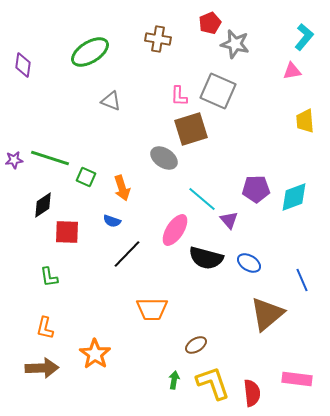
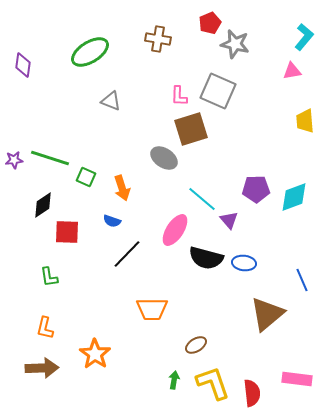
blue ellipse: moved 5 px left; rotated 25 degrees counterclockwise
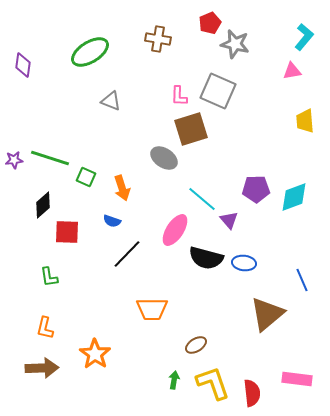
black diamond: rotated 8 degrees counterclockwise
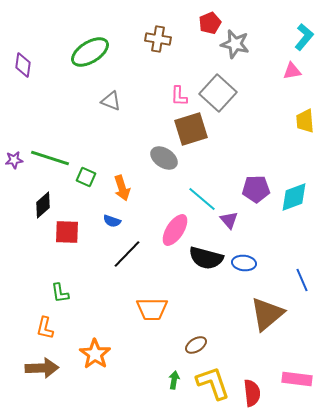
gray square: moved 2 px down; rotated 18 degrees clockwise
green L-shape: moved 11 px right, 16 px down
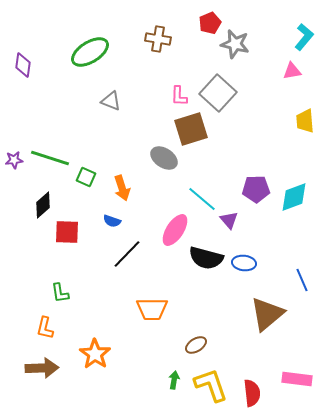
yellow L-shape: moved 2 px left, 2 px down
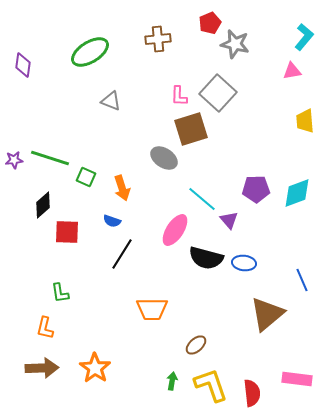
brown cross: rotated 15 degrees counterclockwise
cyan diamond: moved 3 px right, 4 px up
black line: moved 5 px left; rotated 12 degrees counterclockwise
brown ellipse: rotated 10 degrees counterclockwise
orange star: moved 14 px down
green arrow: moved 2 px left, 1 px down
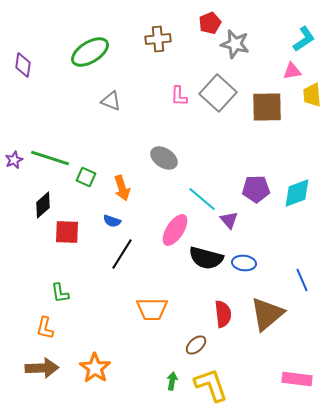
cyan L-shape: moved 2 px down; rotated 16 degrees clockwise
yellow trapezoid: moved 7 px right, 26 px up
brown square: moved 76 px right, 22 px up; rotated 16 degrees clockwise
purple star: rotated 18 degrees counterclockwise
red semicircle: moved 29 px left, 79 px up
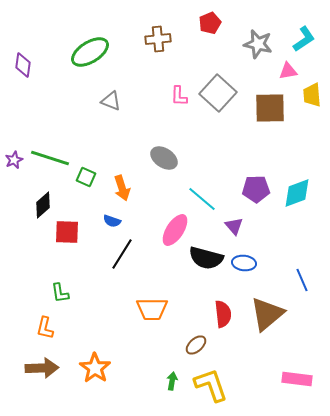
gray star: moved 23 px right
pink triangle: moved 4 px left
brown square: moved 3 px right, 1 px down
purple triangle: moved 5 px right, 6 px down
